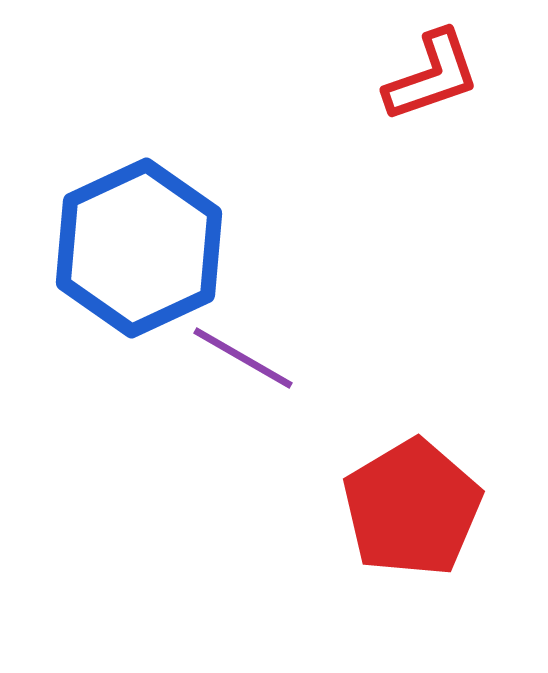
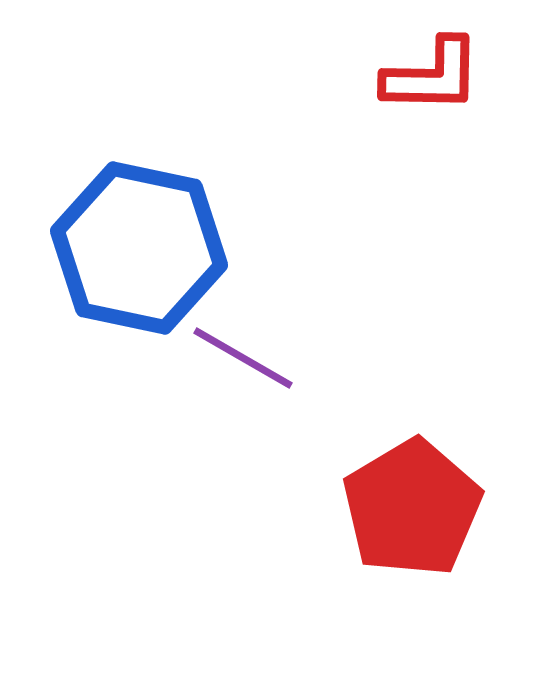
red L-shape: rotated 20 degrees clockwise
blue hexagon: rotated 23 degrees counterclockwise
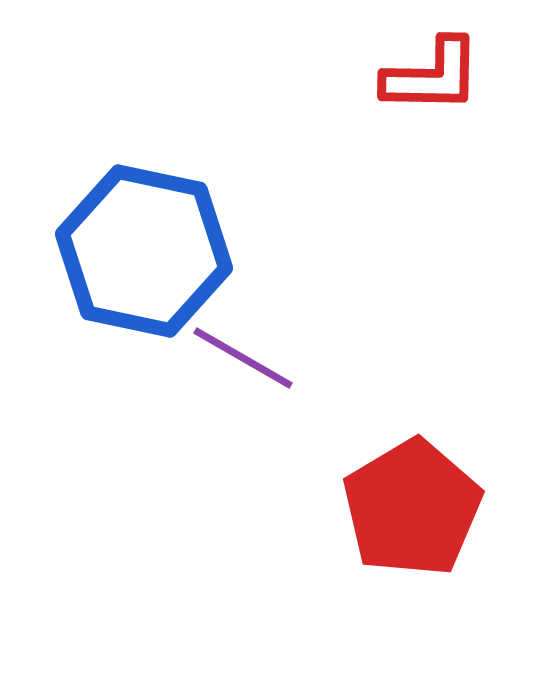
blue hexagon: moved 5 px right, 3 px down
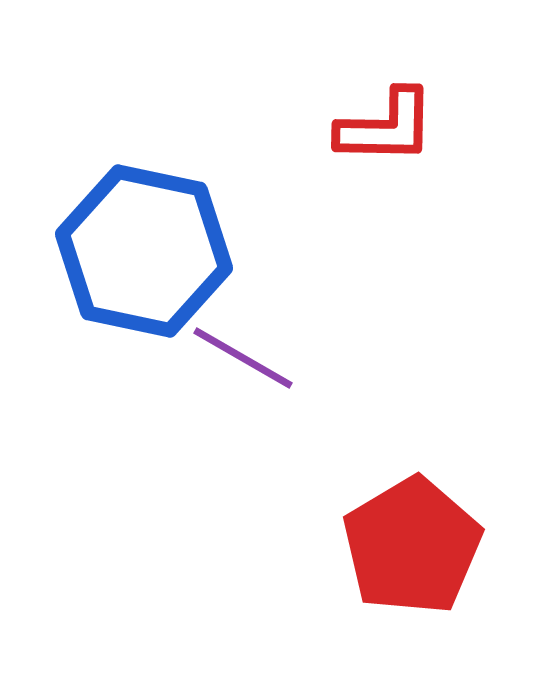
red L-shape: moved 46 px left, 51 px down
red pentagon: moved 38 px down
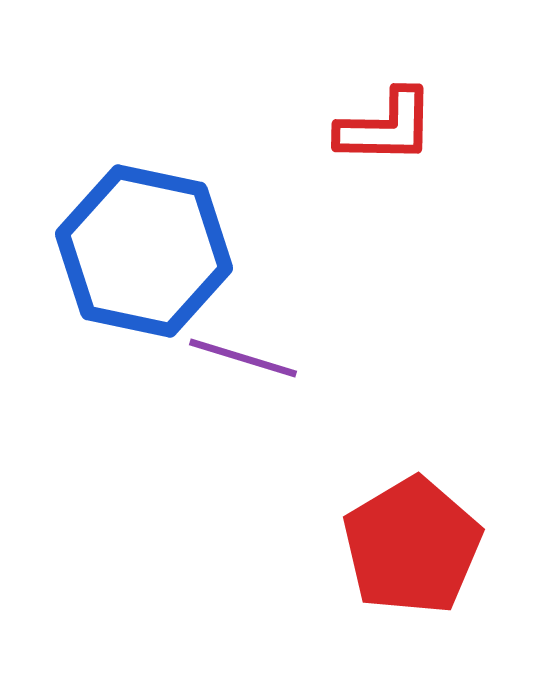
purple line: rotated 13 degrees counterclockwise
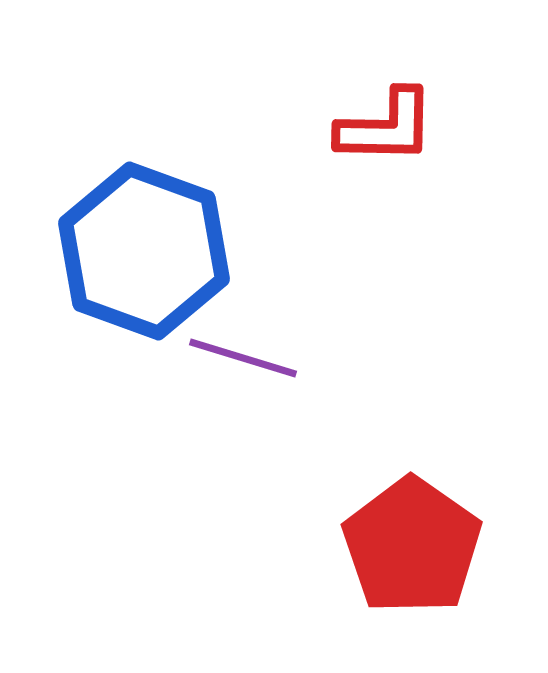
blue hexagon: rotated 8 degrees clockwise
red pentagon: rotated 6 degrees counterclockwise
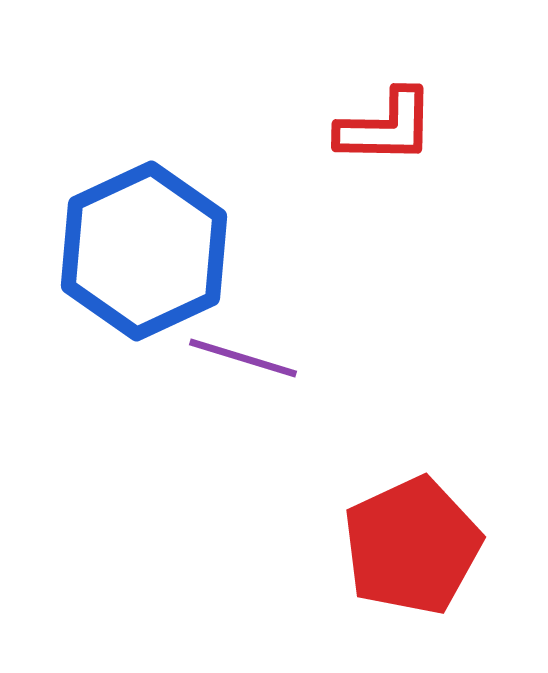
blue hexagon: rotated 15 degrees clockwise
red pentagon: rotated 12 degrees clockwise
